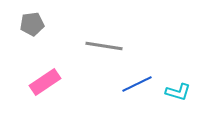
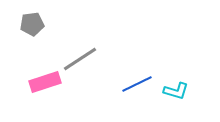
gray line: moved 24 px left, 13 px down; rotated 42 degrees counterclockwise
pink rectangle: rotated 16 degrees clockwise
cyan L-shape: moved 2 px left, 1 px up
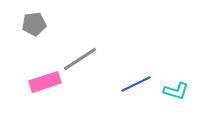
gray pentagon: moved 2 px right
blue line: moved 1 px left
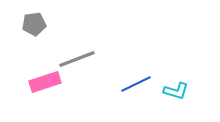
gray line: moved 3 px left; rotated 12 degrees clockwise
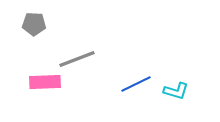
gray pentagon: rotated 10 degrees clockwise
pink rectangle: rotated 16 degrees clockwise
